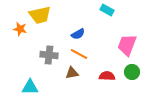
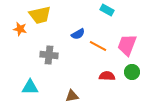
orange line: moved 19 px right, 8 px up
brown triangle: moved 23 px down
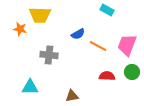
yellow trapezoid: rotated 15 degrees clockwise
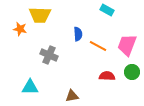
blue semicircle: rotated 64 degrees counterclockwise
gray cross: rotated 18 degrees clockwise
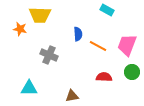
red semicircle: moved 3 px left, 1 px down
cyan triangle: moved 1 px left, 1 px down
